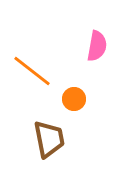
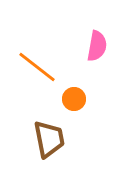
orange line: moved 5 px right, 4 px up
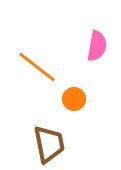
brown trapezoid: moved 5 px down
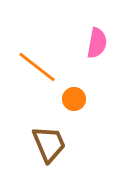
pink semicircle: moved 3 px up
brown trapezoid: rotated 12 degrees counterclockwise
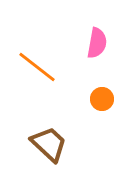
orange circle: moved 28 px right
brown trapezoid: rotated 24 degrees counterclockwise
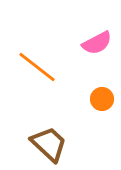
pink semicircle: rotated 52 degrees clockwise
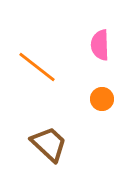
pink semicircle: moved 3 px right, 2 px down; rotated 116 degrees clockwise
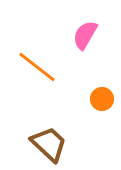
pink semicircle: moved 15 px left, 10 px up; rotated 32 degrees clockwise
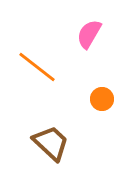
pink semicircle: moved 4 px right, 1 px up
brown trapezoid: moved 2 px right, 1 px up
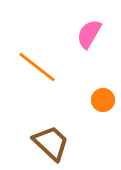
orange circle: moved 1 px right, 1 px down
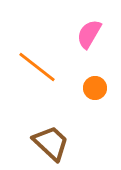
orange circle: moved 8 px left, 12 px up
